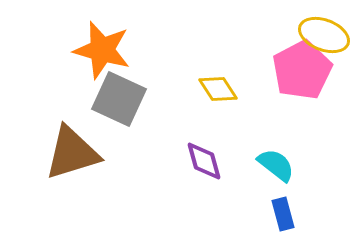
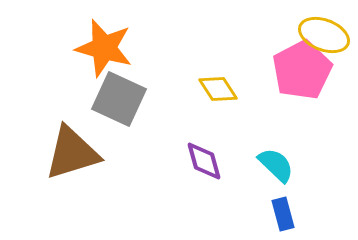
orange star: moved 2 px right, 2 px up
cyan semicircle: rotated 6 degrees clockwise
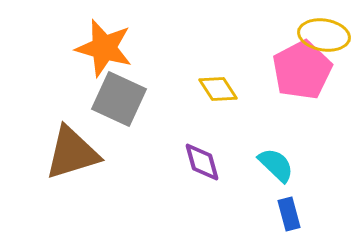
yellow ellipse: rotated 12 degrees counterclockwise
purple diamond: moved 2 px left, 1 px down
blue rectangle: moved 6 px right
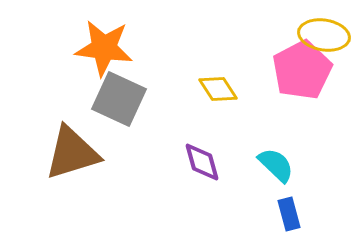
orange star: rotated 8 degrees counterclockwise
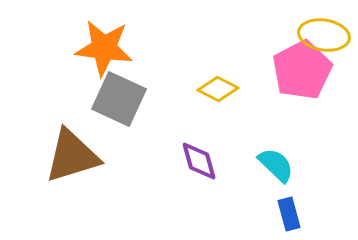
yellow diamond: rotated 30 degrees counterclockwise
brown triangle: moved 3 px down
purple diamond: moved 3 px left, 1 px up
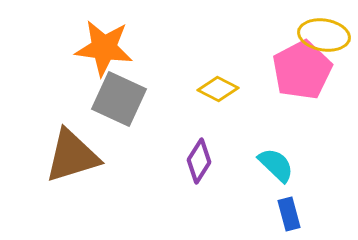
purple diamond: rotated 48 degrees clockwise
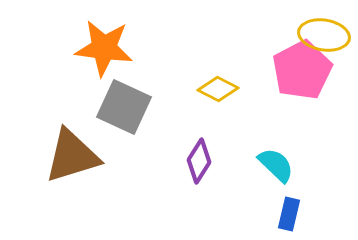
gray square: moved 5 px right, 8 px down
blue rectangle: rotated 28 degrees clockwise
